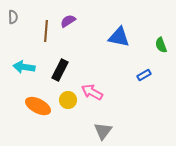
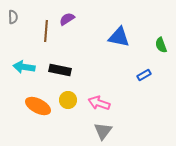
purple semicircle: moved 1 px left, 2 px up
black rectangle: rotated 75 degrees clockwise
pink arrow: moved 7 px right, 11 px down; rotated 10 degrees counterclockwise
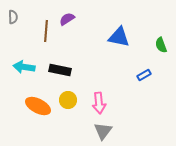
pink arrow: rotated 115 degrees counterclockwise
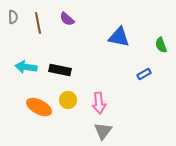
purple semicircle: rotated 105 degrees counterclockwise
brown line: moved 8 px left, 8 px up; rotated 15 degrees counterclockwise
cyan arrow: moved 2 px right
blue rectangle: moved 1 px up
orange ellipse: moved 1 px right, 1 px down
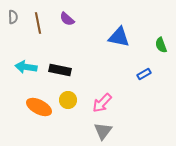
pink arrow: moved 3 px right; rotated 50 degrees clockwise
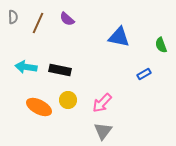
brown line: rotated 35 degrees clockwise
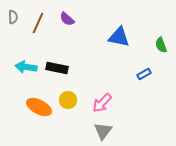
black rectangle: moved 3 px left, 2 px up
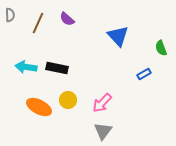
gray semicircle: moved 3 px left, 2 px up
blue triangle: moved 1 px left, 1 px up; rotated 35 degrees clockwise
green semicircle: moved 3 px down
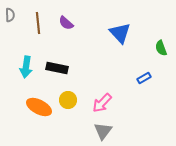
purple semicircle: moved 1 px left, 4 px down
brown line: rotated 30 degrees counterclockwise
blue triangle: moved 2 px right, 3 px up
cyan arrow: rotated 90 degrees counterclockwise
blue rectangle: moved 4 px down
